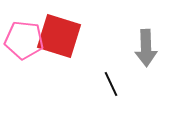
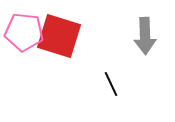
pink pentagon: moved 8 px up
gray arrow: moved 1 px left, 12 px up
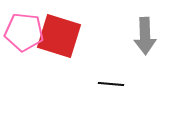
black line: rotated 60 degrees counterclockwise
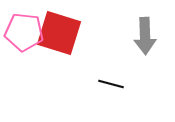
red square: moved 3 px up
black line: rotated 10 degrees clockwise
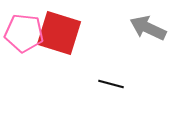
pink pentagon: moved 1 px down
gray arrow: moved 3 px right, 8 px up; rotated 117 degrees clockwise
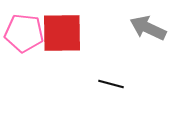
red square: moved 3 px right; rotated 18 degrees counterclockwise
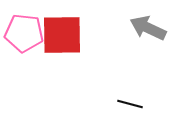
red square: moved 2 px down
black line: moved 19 px right, 20 px down
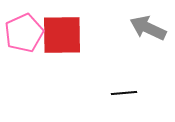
pink pentagon: rotated 30 degrees counterclockwise
black line: moved 6 px left, 11 px up; rotated 20 degrees counterclockwise
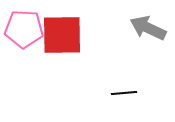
pink pentagon: moved 4 px up; rotated 27 degrees clockwise
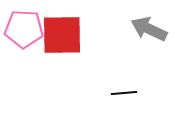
gray arrow: moved 1 px right, 1 px down
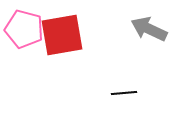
pink pentagon: rotated 12 degrees clockwise
red square: rotated 9 degrees counterclockwise
